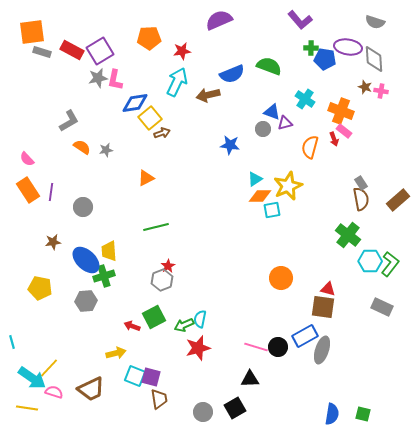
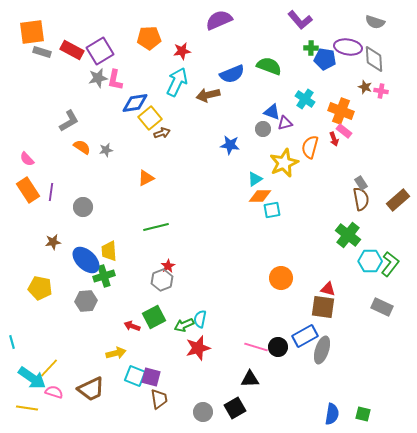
yellow star at (288, 186): moved 4 px left, 23 px up
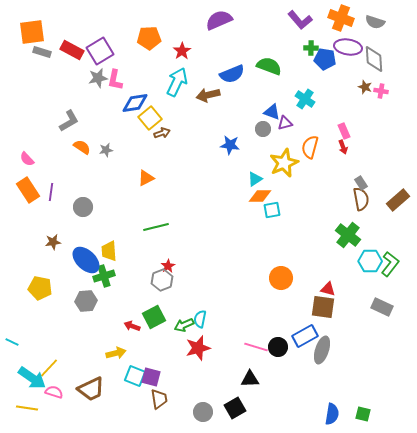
red star at (182, 51): rotated 24 degrees counterclockwise
orange cross at (341, 111): moved 93 px up
pink rectangle at (344, 131): rotated 28 degrees clockwise
red arrow at (334, 139): moved 9 px right, 8 px down
cyan line at (12, 342): rotated 48 degrees counterclockwise
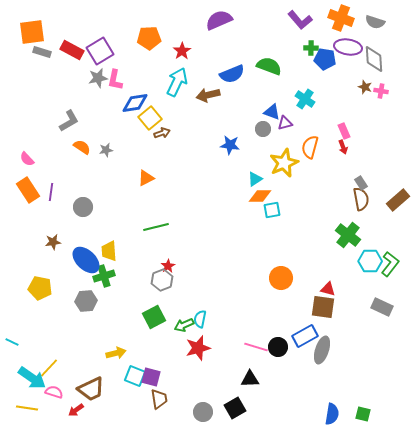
red arrow at (132, 326): moved 56 px left, 84 px down; rotated 56 degrees counterclockwise
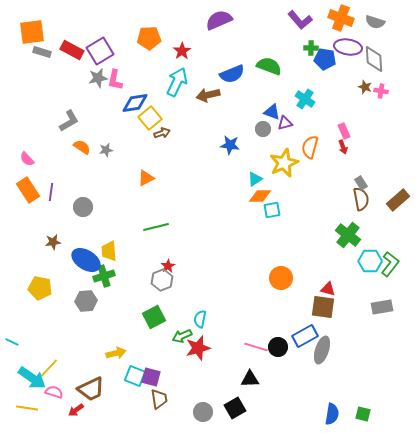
blue ellipse at (86, 260): rotated 12 degrees counterclockwise
gray rectangle at (382, 307): rotated 35 degrees counterclockwise
green arrow at (184, 325): moved 2 px left, 11 px down
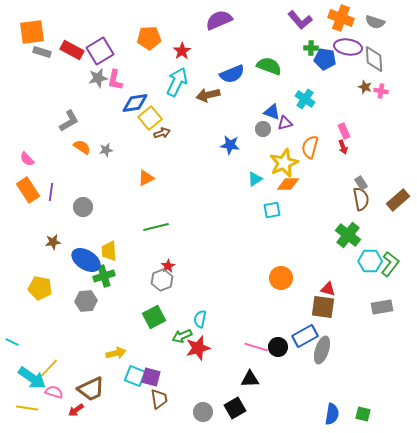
orange diamond at (260, 196): moved 28 px right, 12 px up
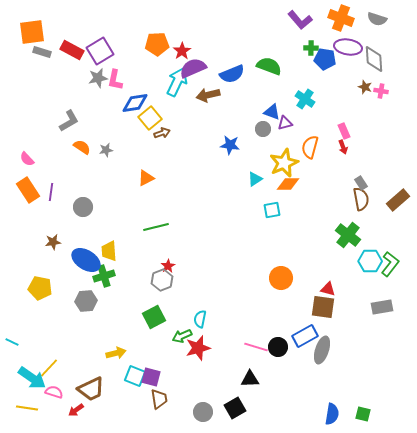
purple semicircle at (219, 20): moved 26 px left, 48 px down
gray semicircle at (375, 22): moved 2 px right, 3 px up
orange pentagon at (149, 38): moved 8 px right, 6 px down
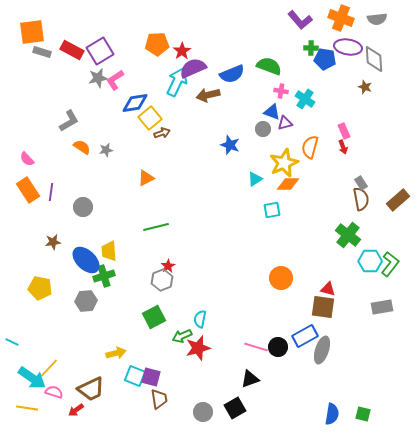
gray semicircle at (377, 19): rotated 24 degrees counterclockwise
pink L-shape at (115, 80): rotated 45 degrees clockwise
pink cross at (381, 91): moved 100 px left
blue star at (230, 145): rotated 12 degrees clockwise
blue ellipse at (86, 260): rotated 12 degrees clockwise
black triangle at (250, 379): rotated 18 degrees counterclockwise
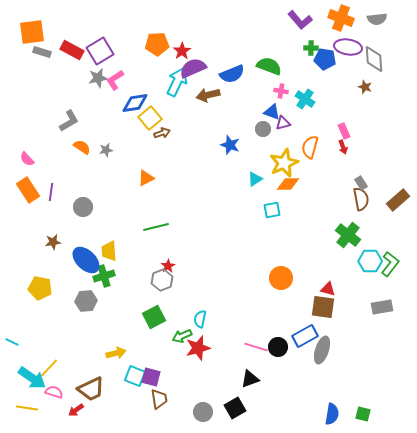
purple triangle at (285, 123): moved 2 px left
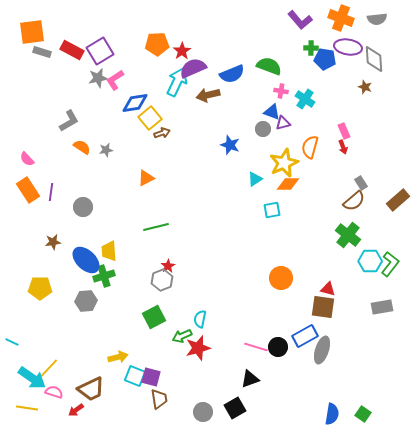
brown semicircle at (361, 199): moved 7 px left, 2 px down; rotated 60 degrees clockwise
yellow pentagon at (40, 288): rotated 10 degrees counterclockwise
yellow arrow at (116, 353): moved 2 px right, 4 px down
green square at (363, 414): rotated 21 degrees clockwise
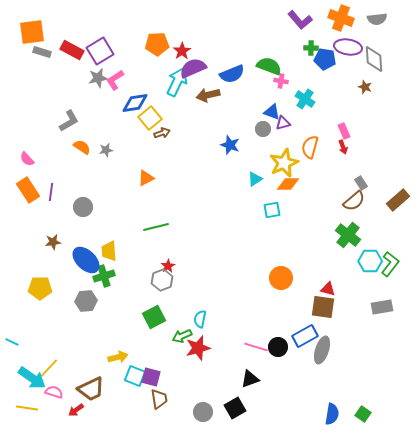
pink cross at (281, 91): moved 10 px up
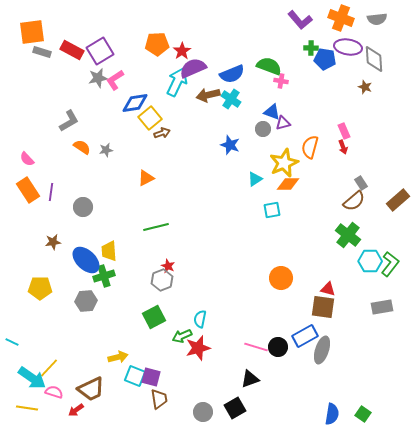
cyan cross at (305, 99): moved 74 px left
red star at (168, 266): rotated 16 degrees counterclockwise
